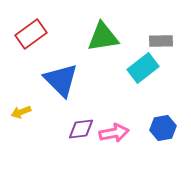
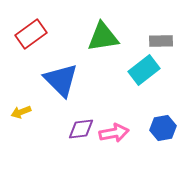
cyan rectangle: moved 1 px right, 2 px down
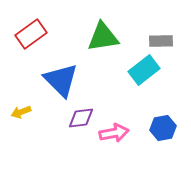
purple diamond: moved 11 px up
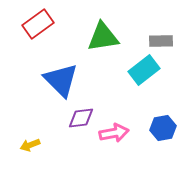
red rectangle: moved 7 px right, 10 px up
yellow arrow: moved 9 px right, 33 px down
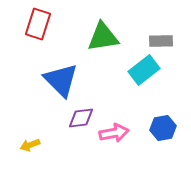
red rectangle: rotated 36 degrees counterclockwise
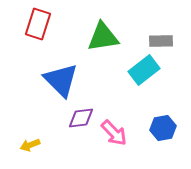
pink arrow: rotated 56 degrees clockwise
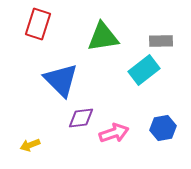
pink arrow: rotated 64 degrees counterclockwise
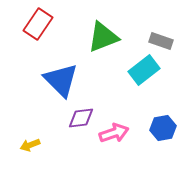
red rectangle: rotated 16 degrees clockwise
green triangle: rotated 12 degrees counterclockwise
gray rectangle: rotated 20 degrees clockwise
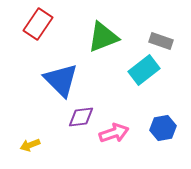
purple diamond: moved 1 px up
